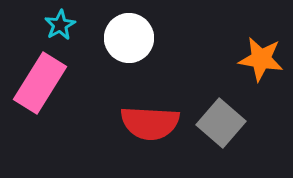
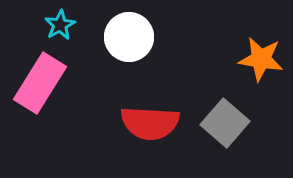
white circle: moved 1 px up
gray square: moved 4 px right
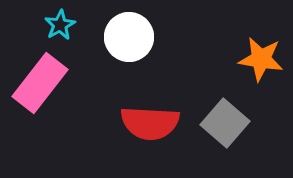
pink rectangle: rotated 6 degrees clockwise
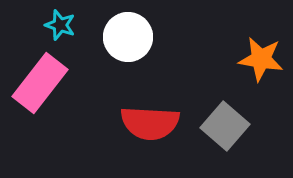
cyan star: rotated 24 degrees counterclockwise
white circle: moved 1 px left
gray square: moved 3 px down
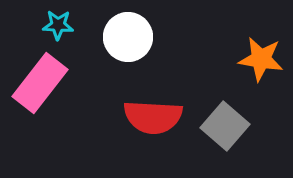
cyan star: moved 2 px left; rotated 16 degrees counterclockwise
red semicircle: moved 3 px right, 6 px up
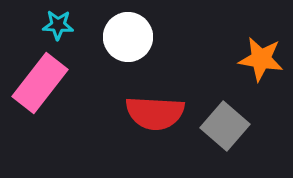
red semicircle: moved 2 px right, 4 px up
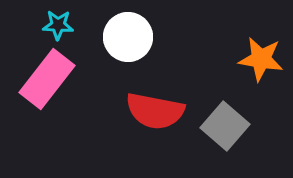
pink rectangle: moved 7 px right, 4 px up
red semicircle: moved 2 px up; rotated 8 degrees clockwise
